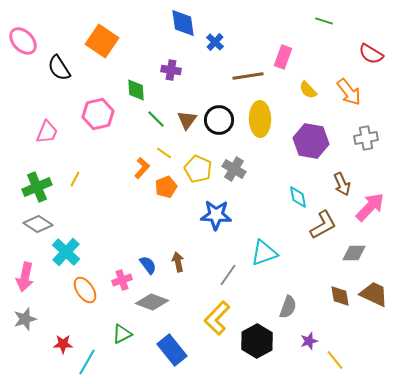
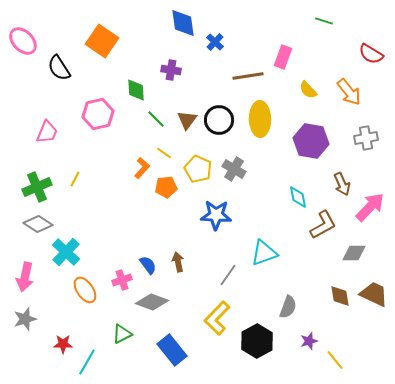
orange pentagon at (166, 187): rotated 15 degrees clockwise
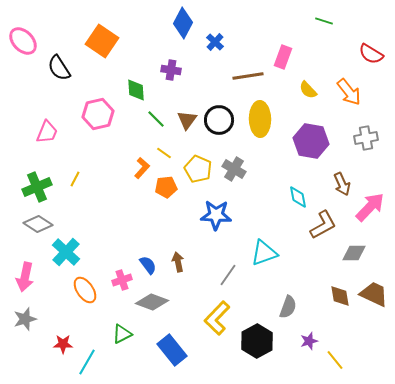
blue diamond at (183, 23): rotated 36 degrees clockwise
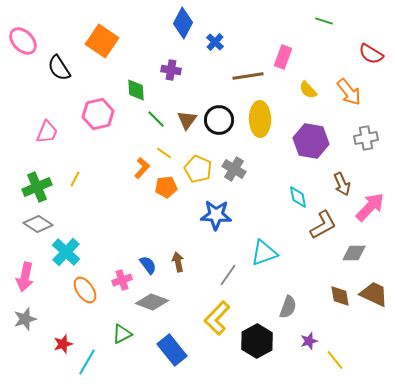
red star at (63, 344): rotated 18 degrees counterclockwise
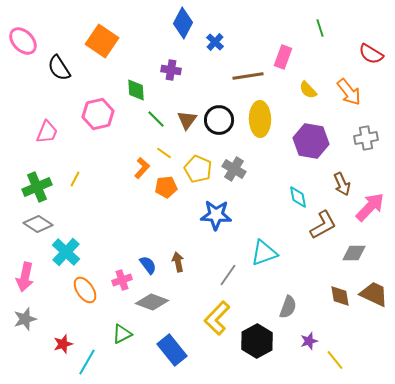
green line at (324, 21): moved 4 px left, 7 px down; rotated 54 degrees clockwise
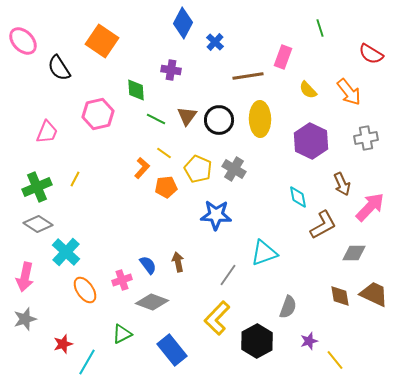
green line at (156, 119): rotated 18 degrees counterclockwise
brown triangle at (187, 120): moved 4 px up
purple hexagon at (311, 141): rotated 16 degrees clockwise
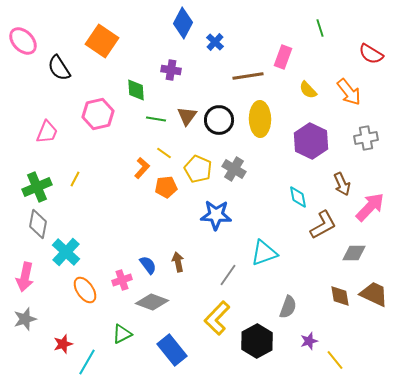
green line at (156, 119): rotated 18 degrees counterclockwise
gray diamond at (38, 224): rotated 68 degrees clockwise
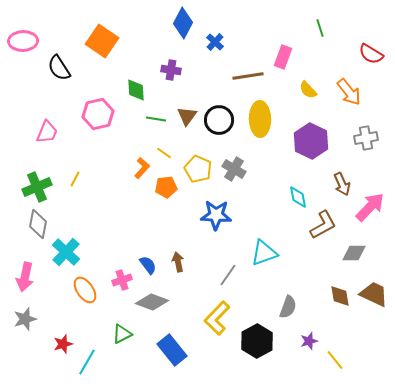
pink ellipse at (23, 41): rotated 48 degrees counterclockwise
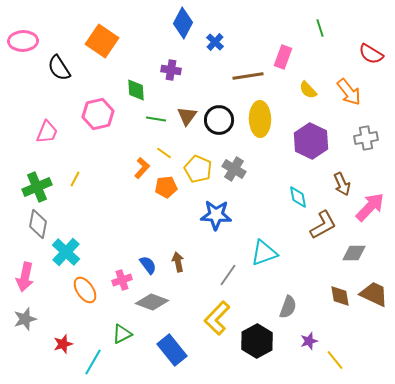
cyan line at (87, 362): moved 6 px right
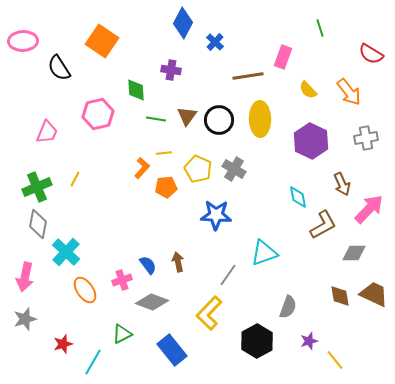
yellow line at (164, 153): rotated 42 degrees counterclockwise
pink arrow at (370, 207): moved 1 px left, 2 px down
yellow L-shape at (217, 318): moved 8 px left, 5 px up
